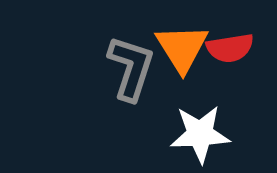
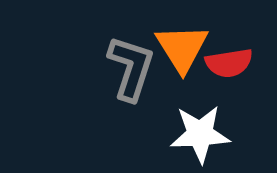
red semicircle: moved 1 px left, 15 px down
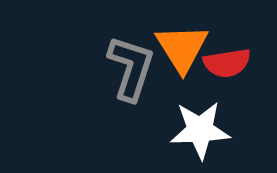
red semicircle: moved 2 px left
white star: moved 4 px up
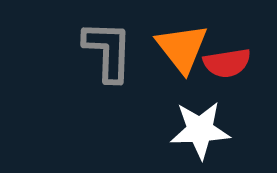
orange triangle: rotated 6 degrees counterclockwise
gray L-shape: moved 23 px left, 17 px up; rotated 16 degrees counterclockwise
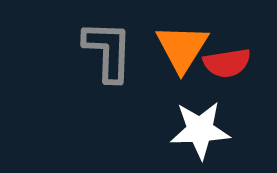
orange triangle: rotated 10 degrees clockwise
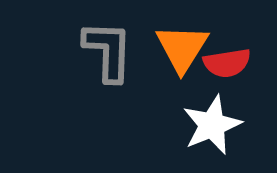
white star: moved 12 px right, 5 px up; rotated 20 degrees counterclockwise
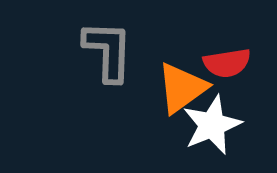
orange triangle: moved 40 px down; rotated 22 degrees clockwise
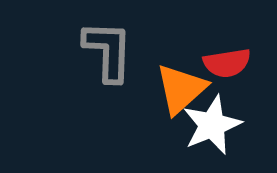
orange triangle: moved 1 px left, 1 px down; rotated 6 degrees counterclockwise
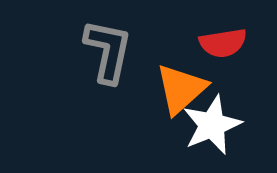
gray L-shape: rotated 10 degrees clockwise
red semicircle: moved 4 px left, 20 px up
